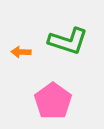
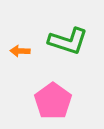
orange arrow: moved 1 px left, 1 px up
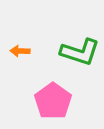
green L-shape: moved 12 px right, 11 px down
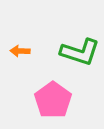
pink pentagon: moved 1 px up
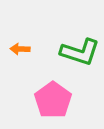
orange arrow: moved 2 px up
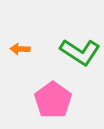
green L-shape: rotated 15 degrees clockwise
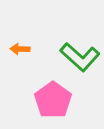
green L-shape: moved 5 px down; rotated 9 degrees clockwise
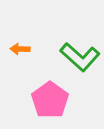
pink pentagon: moved 3 px left
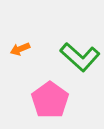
orange arrow: rotated 24 degrees counterclockwise
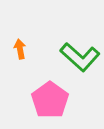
orange arrow: rotated 102 degrees clockwise
